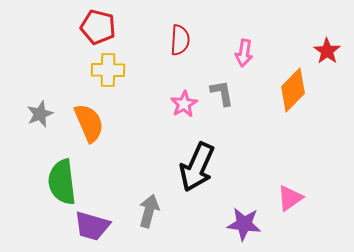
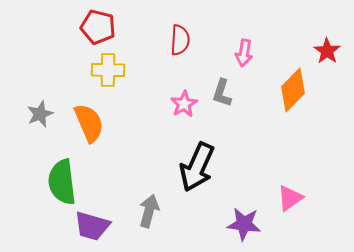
gray L-shape: rotated 152 degrees counterclockwise
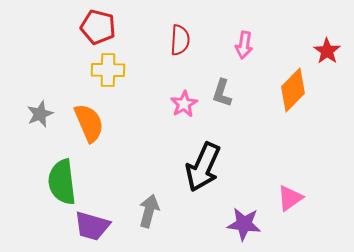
pink arrow: moved 8 px up
black arrow: moved 6 px right
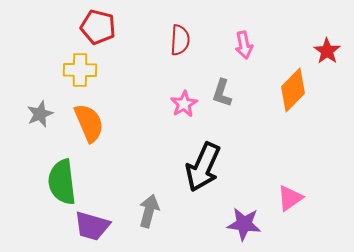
pink arrow: rotated 20 degrees counterclockwise
yellow cross: moved 28 px left
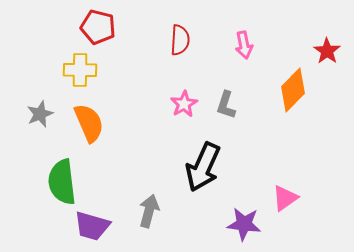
gray L-shape: moved 4 px right, 12 px down
pink triangle: moved 5 px left
